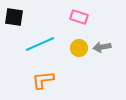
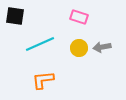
black square: moved 1 px right, 1 px up
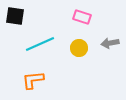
pink rectangle: moved 3 px right
gray arrow: moved 8 px right, 4 px up
orange L-shape: moved 10 px left
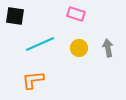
pink rectangle: moved 6 px left, 3 px up
gray arrow: moved 2 px left, 5 px down; rotated 90 degrees clockwise
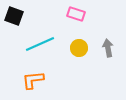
black square: moved 1 px left; rotated 12 degrees clockwise
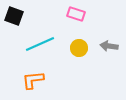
gray arrow: moved 1 px right, 2 px up; rotated 72 degrees counterclockwise
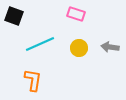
gray arrow: moved 1 px right, 1 px down
orange L-shape: rotated 105 degrees clockwise
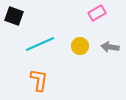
pink rectangle: moved 21 px right, 1 px up; rotated 48 degrees counterclockwise
yellow circle: moved 1 px right, 2 px up
orange L-shape: moved 6 px right
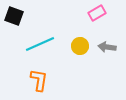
gray arrow: moved 3 px left
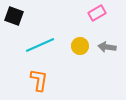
cyan line: moved 1 px down
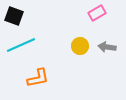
cyan line: moved 19 px left
orange L-shape: moved 1 px left, 2 px up; rotated 70 degrees clockwise
